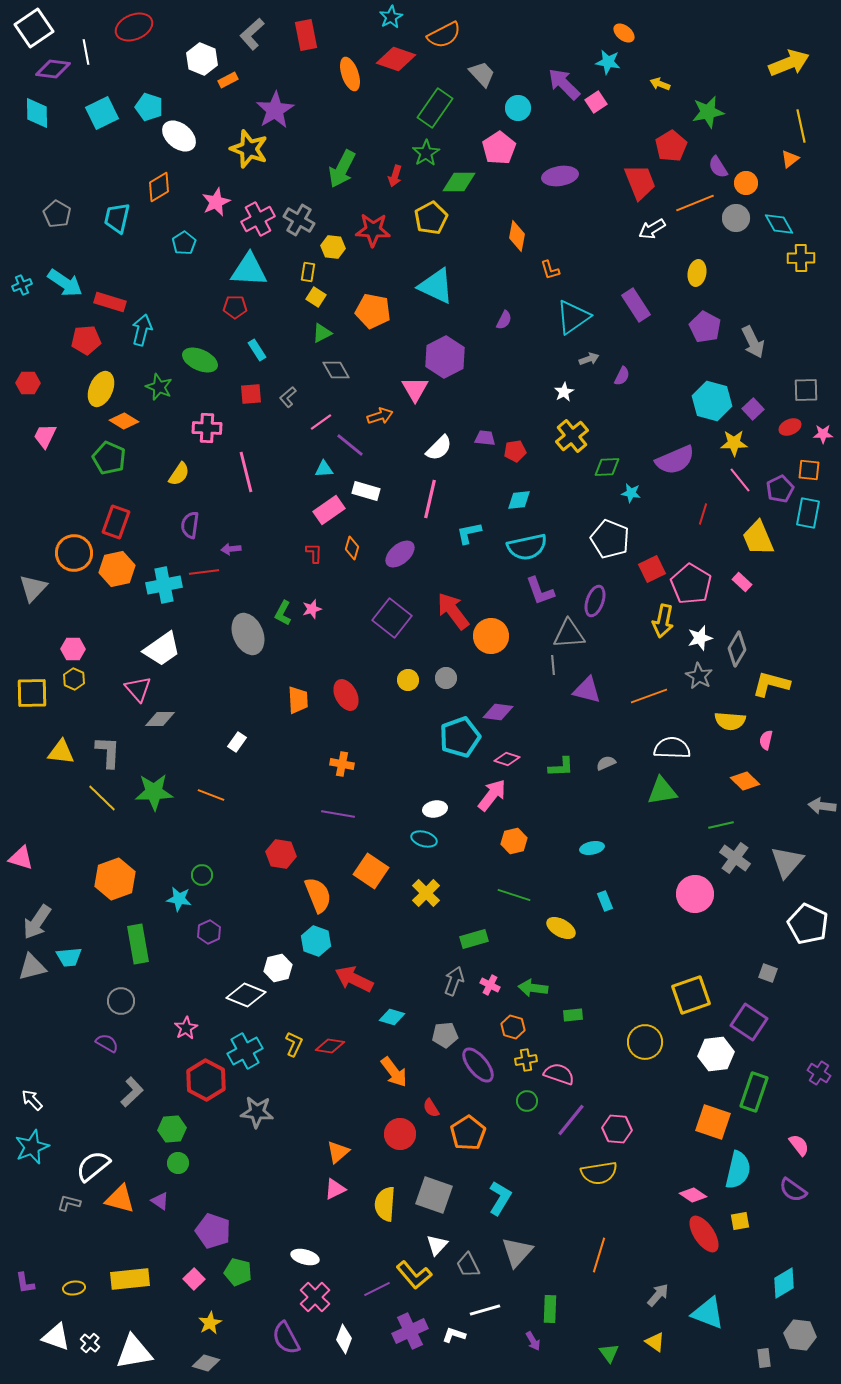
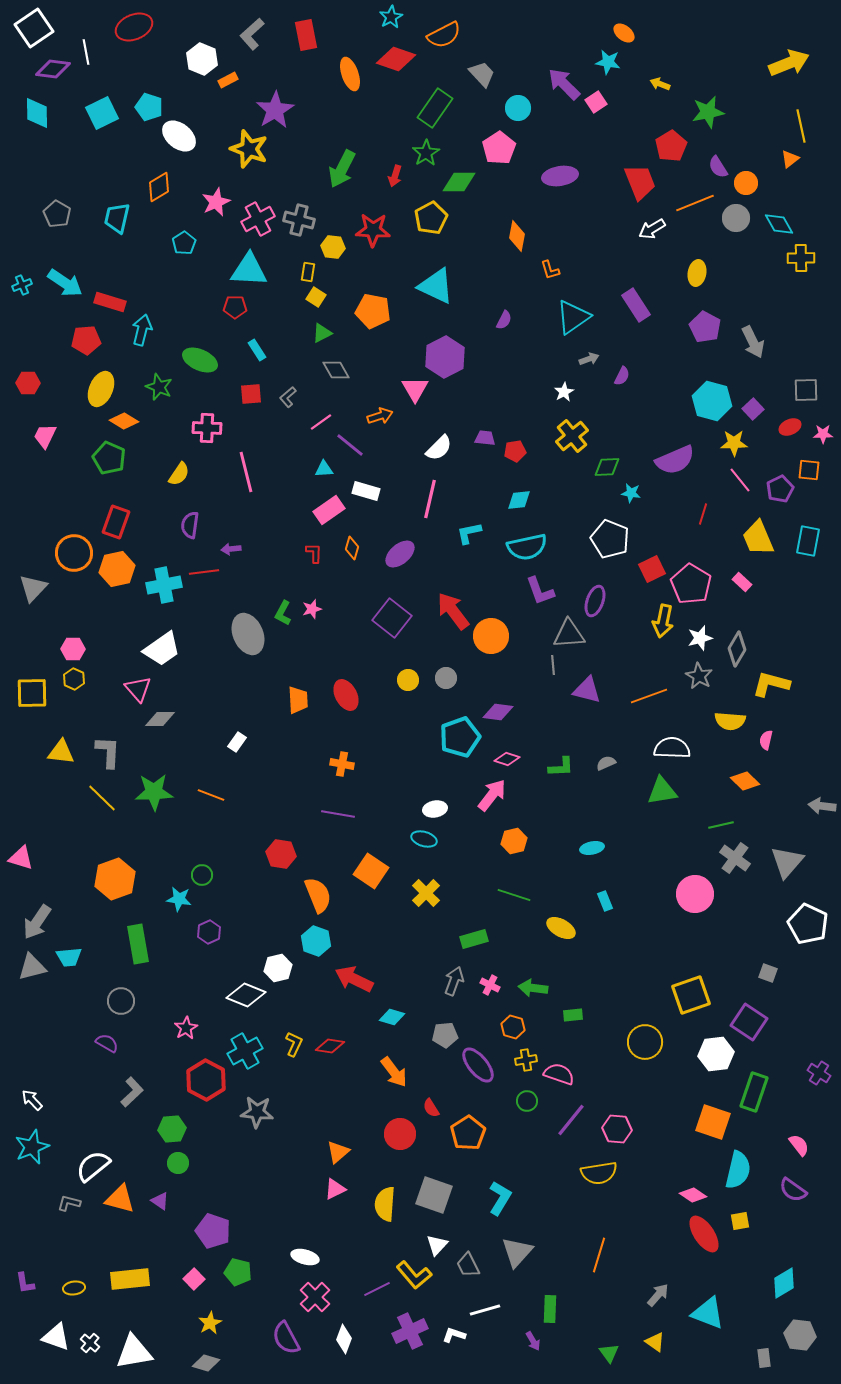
gray cross at (299, 220): rotated 16 degrees counterclockwise
cyan rectangle at (808, 513): moved 28 px down
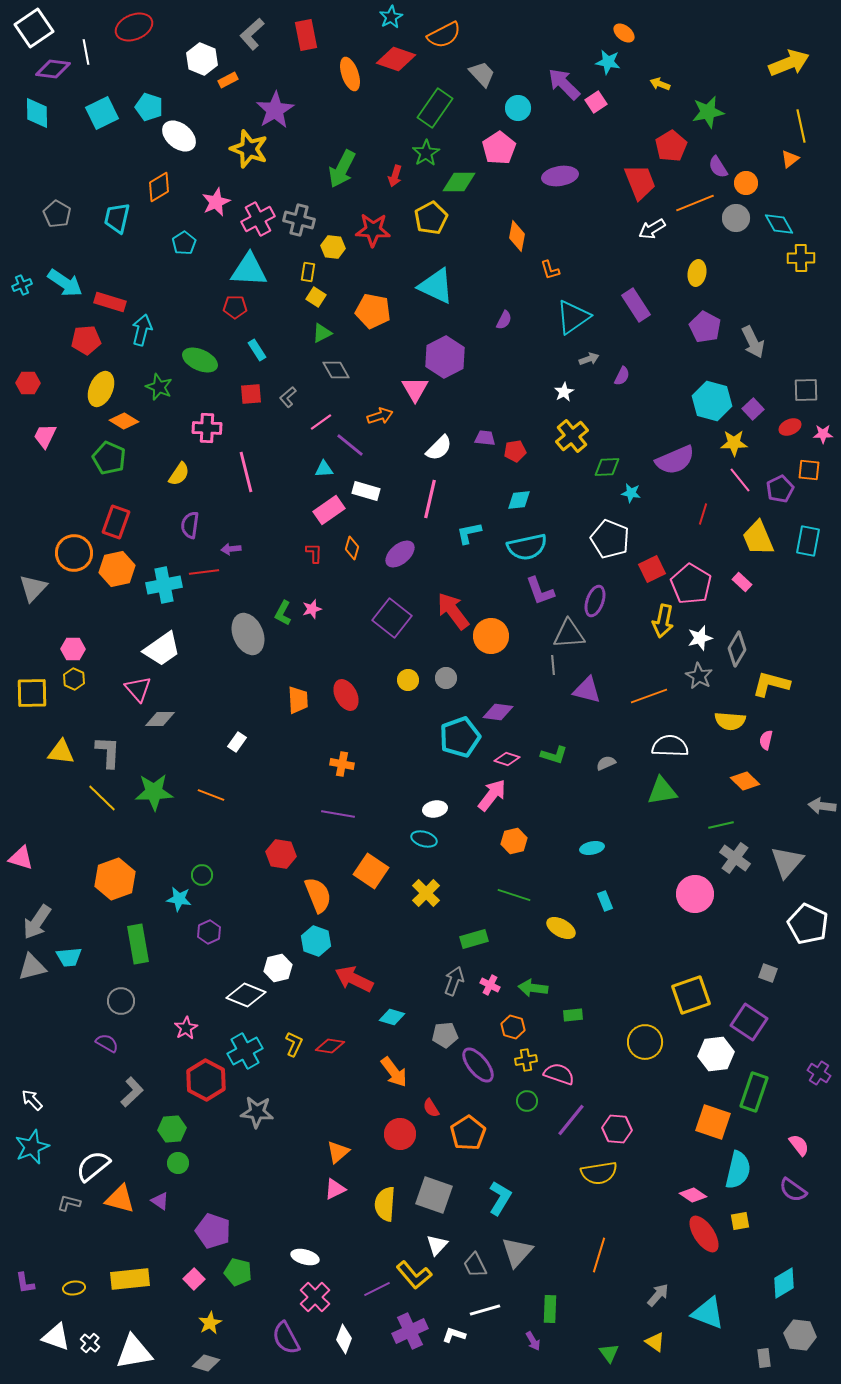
white semicircle at (672, 748): moved 2 px left, 2 px up
green L-shape at (561, 767): moved 7 px left, 12 px up; rotated 20 degrees clockwise
gray trapezoid at (468, 1265): moved 7 px right
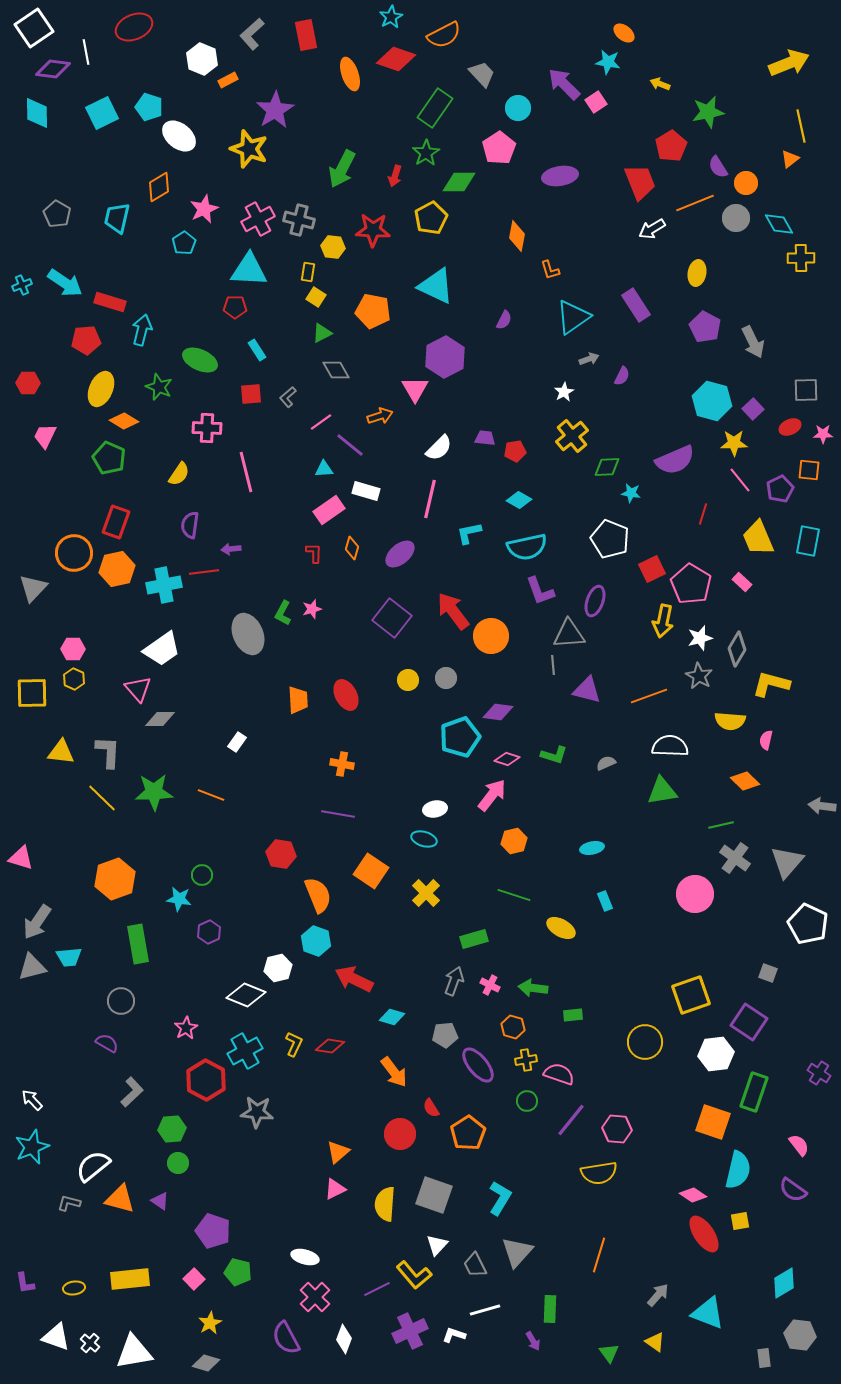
pink star at (216, 202): moved 12 px left, 7 px down
cyan diamond at (519, 500): rotated 35 degrees clockwise
